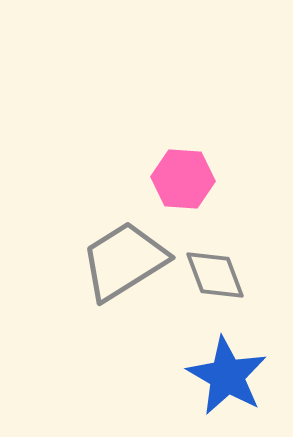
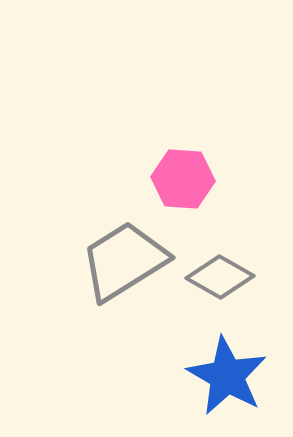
gray diamond: moved 5 px right, 2 px down; rotated 40 degrees counterclockwise
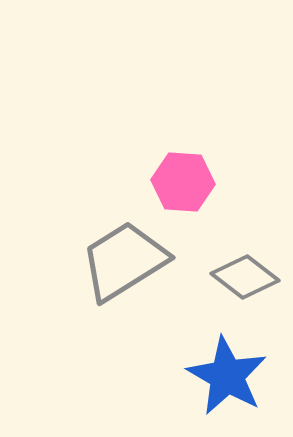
pink hexagon: moved 3 px down
gray diamond: moved 25 px right; rotated 8 degrees clockwise
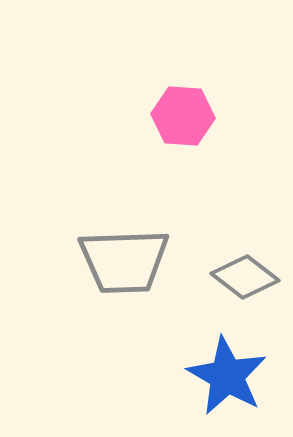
pink hexagon: moved 66 px up
gray trapezoid: rotated 150 degrees counterclockwise
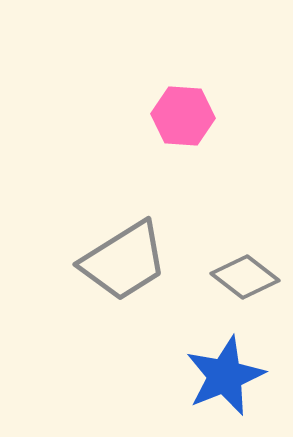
gray trapezoid: rotated 30 degrees counterclockwise
blue star: moved 2 px left; rotated 20 degrees clockwise
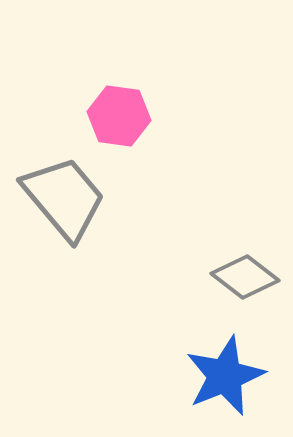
pink hexagon: moved 64 px left; rotated 4 degrees clockwise
gray trapezoid: moved 60 px left, 63 px up; rotated 98 degrees counterclockwise
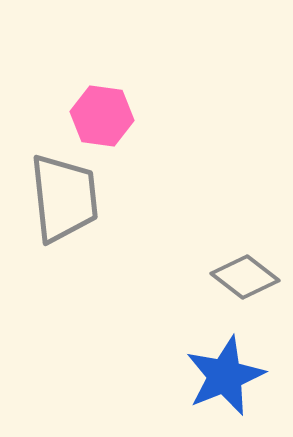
pink hexagon: moved 17 px left
gray trapezoid: rotated 34 degrees clockwise
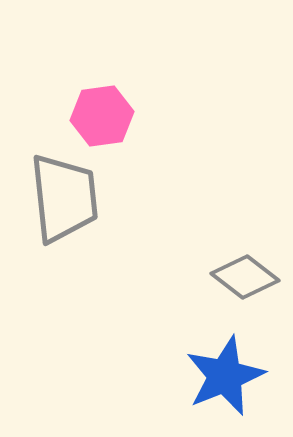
pink hexagon: rotated 16 degrees counterclockwise
